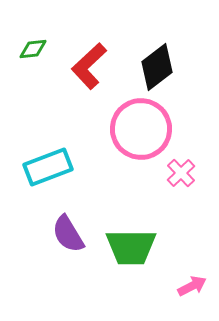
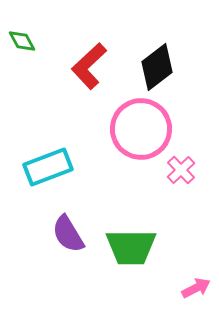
green diamond: moved 11 px left, 8 px up; rotated 68 degrees clockwise
pink cross: moved 3 px up
pink arrow: moved 4 px right, 2 px down
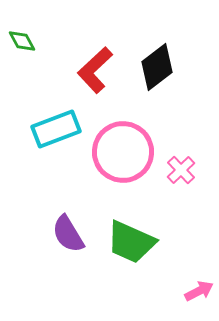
red L-shape: moved 6 px right, 4 px down
pink circle: moved 18 px left, 23 px down
cyan rectangle: moved 8 px right, 38 px up
green trapezoid: moved 5 px up; rotated 24 degrees clockwise
pink arrow: moved 3 px right, 3 px down
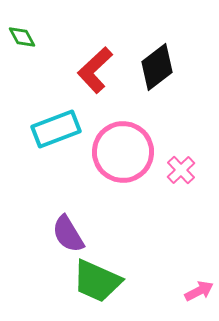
green diamond: moved 4 px up
green trapezoid: moved 34 px left, 39 px down
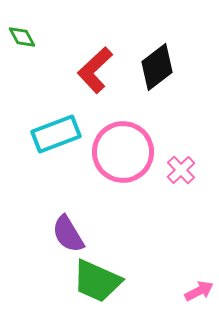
cyan rectangle: moved 5 px down
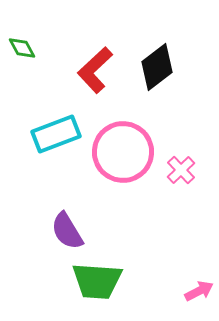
green diamond: moved 11 px down
purple semicircle: moved 1 px left, 3 px up
green trapezoid: rotated 20 degrees counterclockwise
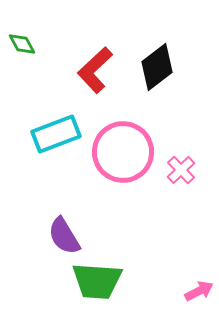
green diamond: moved 4 px up
purple semicircle: moved 3 px left, 5 px down
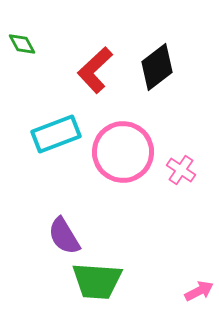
pink cross: rotated 12 degrees counterclockwise
